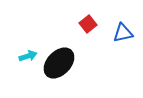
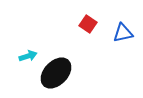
red square: rotated 18 degrees counterclockwise
black ellipse: moved 3 px left, 10 px down
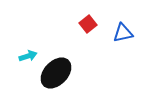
red square: rotated 18 degrees clockwise
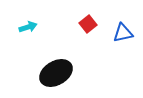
cyan arrow: moved 29 px up
black ellipse: rotated 16 degrees clockwise
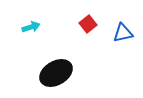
cyan arrow: moved 3 px right
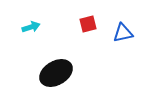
red square: rotated 24 degrees clockwise
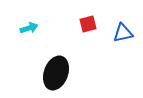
cyan arrow: moved 2 px left, 1 px down
black ellipse: rotated 40 degrees counterclockwise
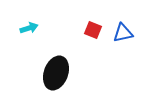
red square: moved 5 px right, 6 px down; rotated 36 degrees clockwise
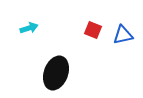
blue triangle: moved 2 px down
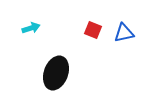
cyan arrow: moved 2 px right
blue triangle: moved 1 px right, 2 px up
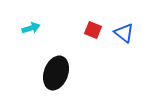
blue triangle: rotated 50 degrees clockwise
